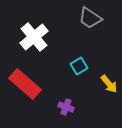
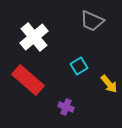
gray trapezoid: moved 2 px right, 3 px down; rotated 10 degrees counterclockwise
red rectangle: moved 3 px right, 4 px up
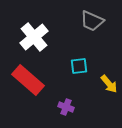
cyan square: rotated 24 degrees clockwise
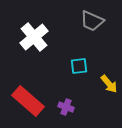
red rectangle: moved 21 px down
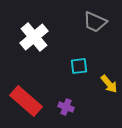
gray trapezoid: moved 3 px right, 1 px down
red rectangle: moved 2 px left
